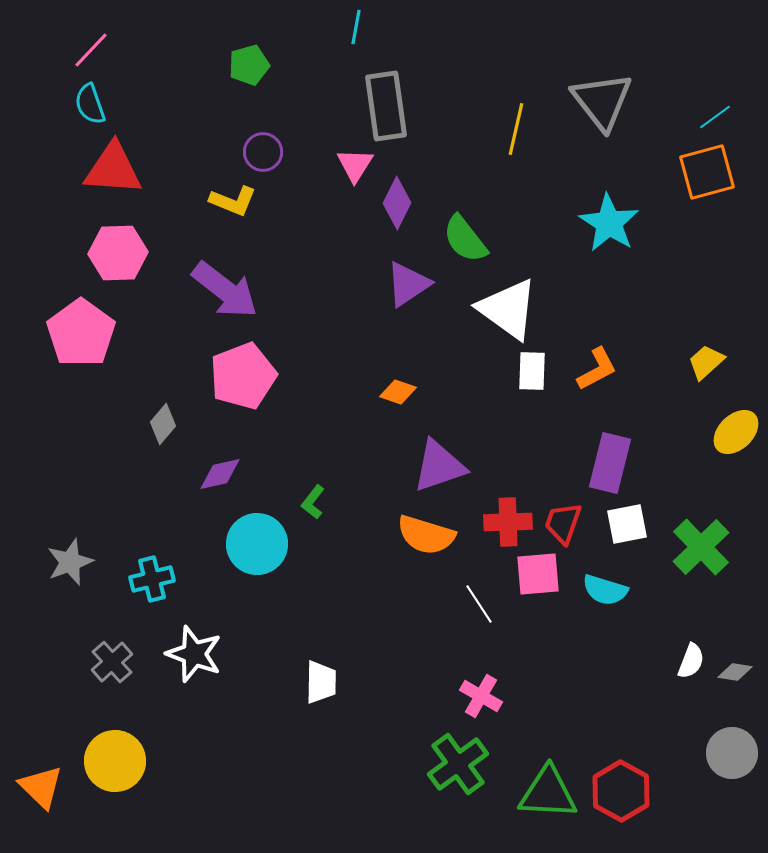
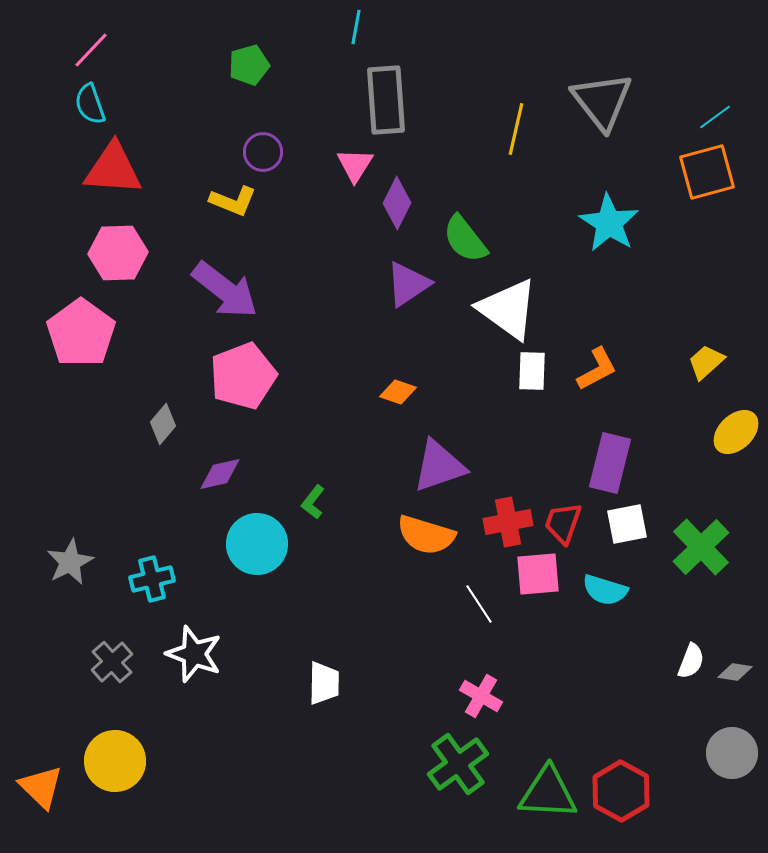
gray rectangle at (386, 106): moved 6 px up; rotated 4 degrees clockwise
red cross at (508, 522): rotated 9 degrees counterclockwise
gray star at (70, 562): rotated 6 degrees counterclockwise
white trapezoid at (321, 682): moved 3 px right, 1 px down
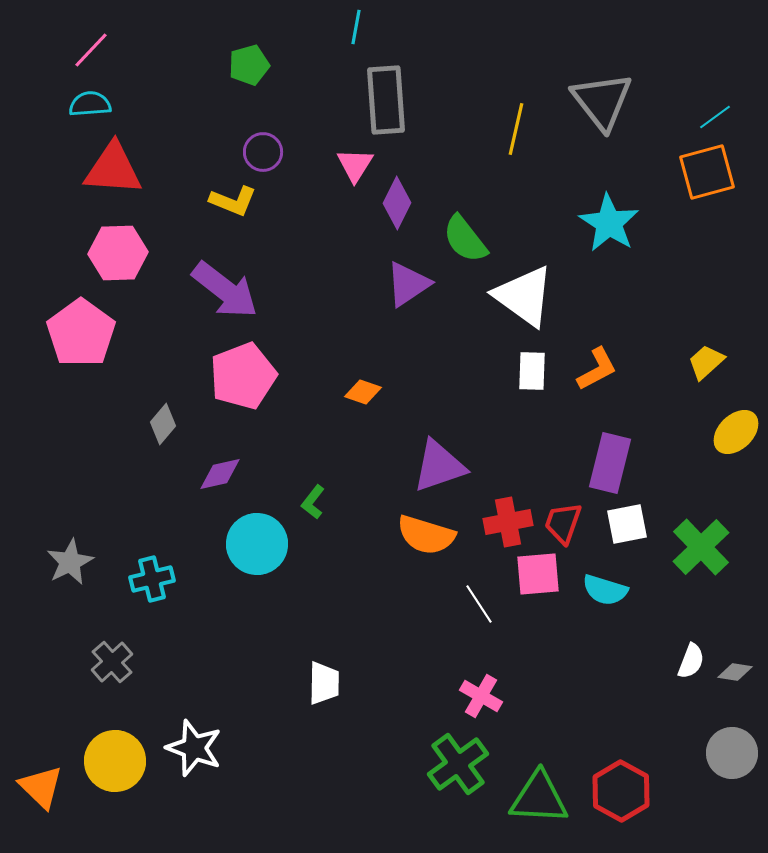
cyan semicircle at (90, 104): rotated 105 degrees clockwise
white triangle at (508, 309): moved 16 px right, 13 px up
orange diamond at (398, 392): moved 35 px left
white star at (194, 654): moved 94 px down
green triangle at (548, 793): moved 9 px left, 5 px down
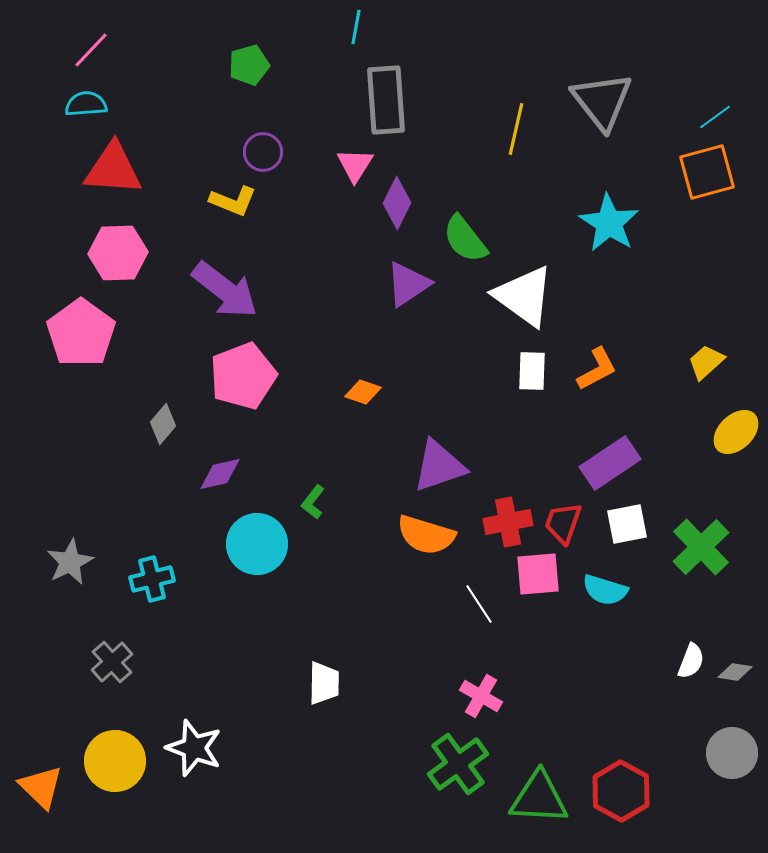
cyan semicircle at (90, 104): moved 4 px left
purple rectangle at (610, 463): rotated 42 degrees clockwise
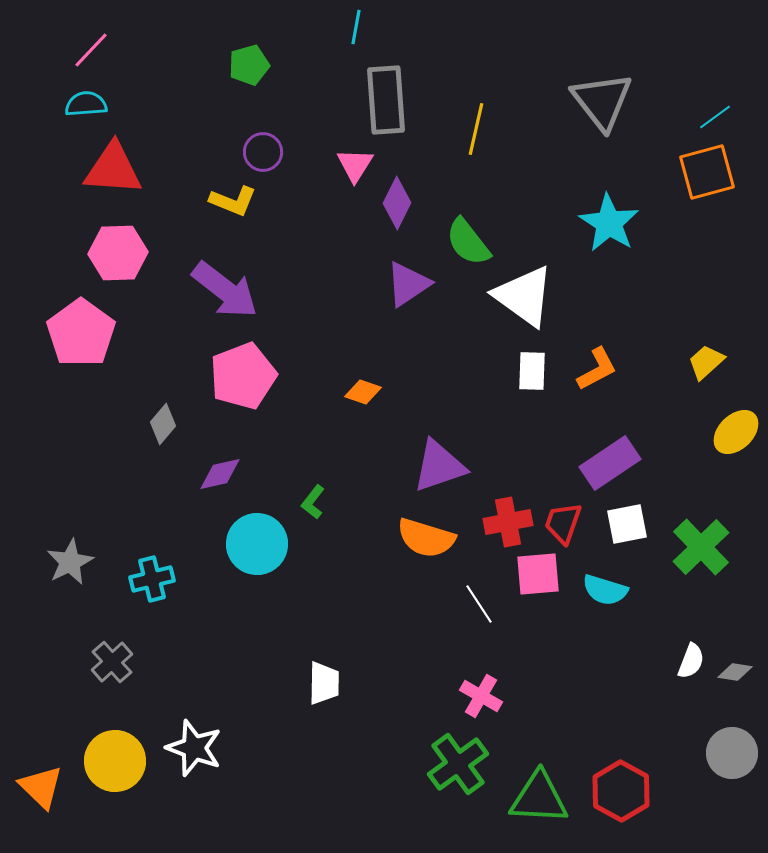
yellow line at (516, 129): moved 40 px left
green semicircle at (465, 239): moved 3 px right, 3 px down
orange semicircle at (426, 535): moved 3 px down
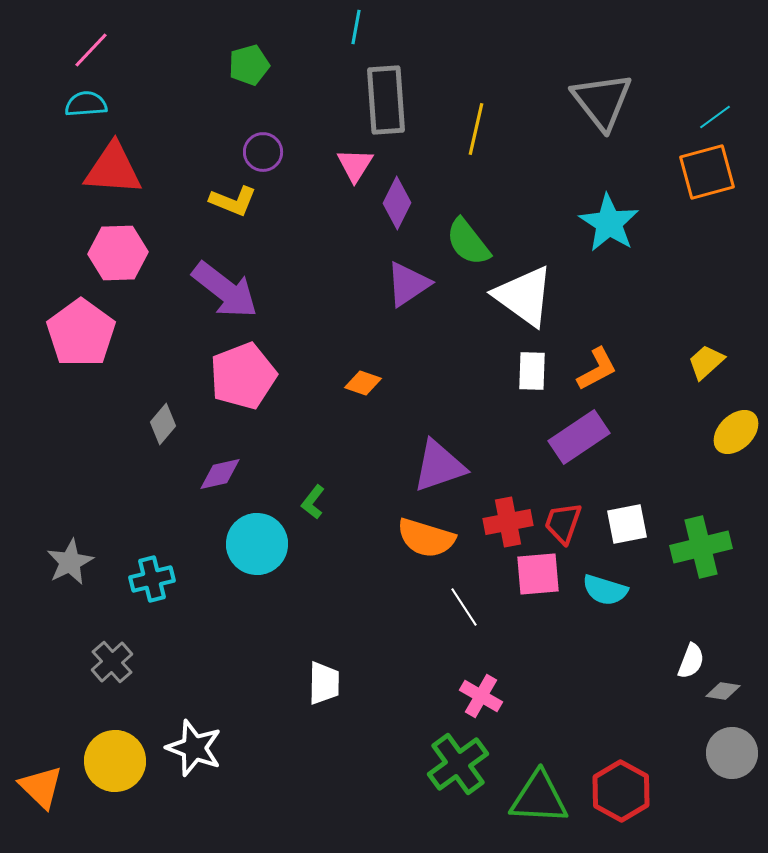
orange diamond at (363, 392): moved 9 px up
purple rectangle at (610, 463): moved 31 px left, 26 px up
green cross at (701, 547): rotated 30 degrees clockwise
white line at (479, 604): moved 15 px left, 3 px down
gray diamond at (735, 672): moved 12 px left, 19 px down
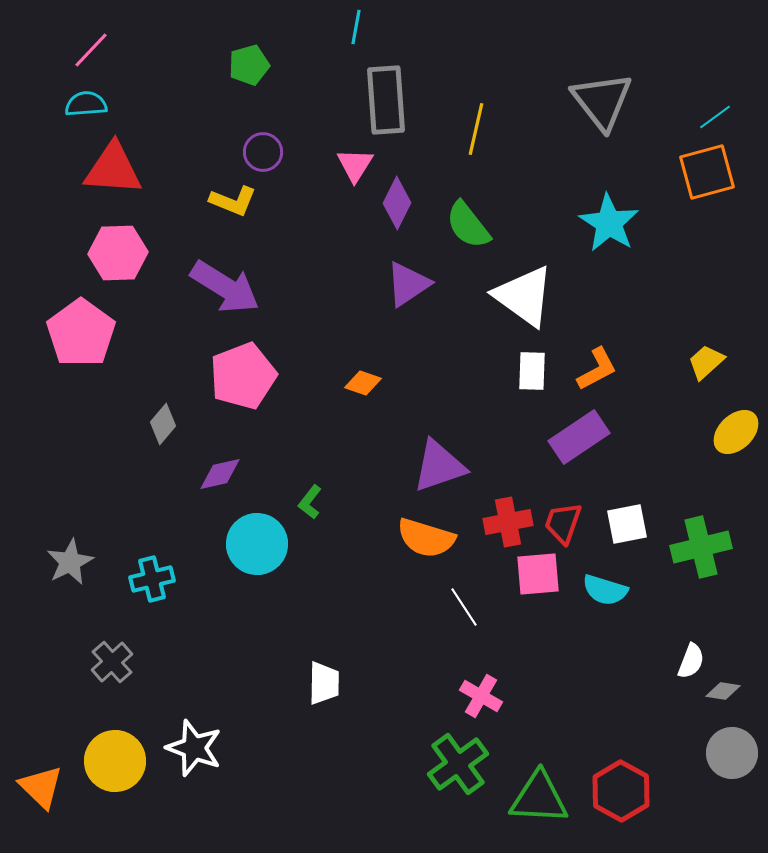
green semicircle at (468, 242): moved 17 px up
purple arrow at (225, 290): moved 3 px up; rotated 6 degrees counterclockwise
green L-shape at (313, 502): moved 3 px left
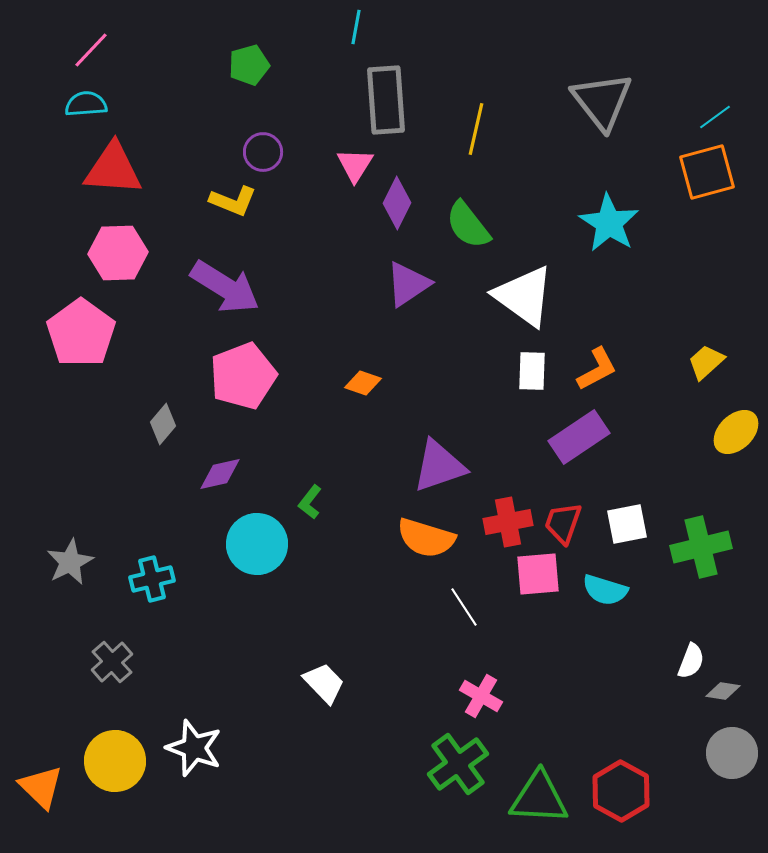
white trapezoid at (324, 683): rotated 45 degrees counterclockwise
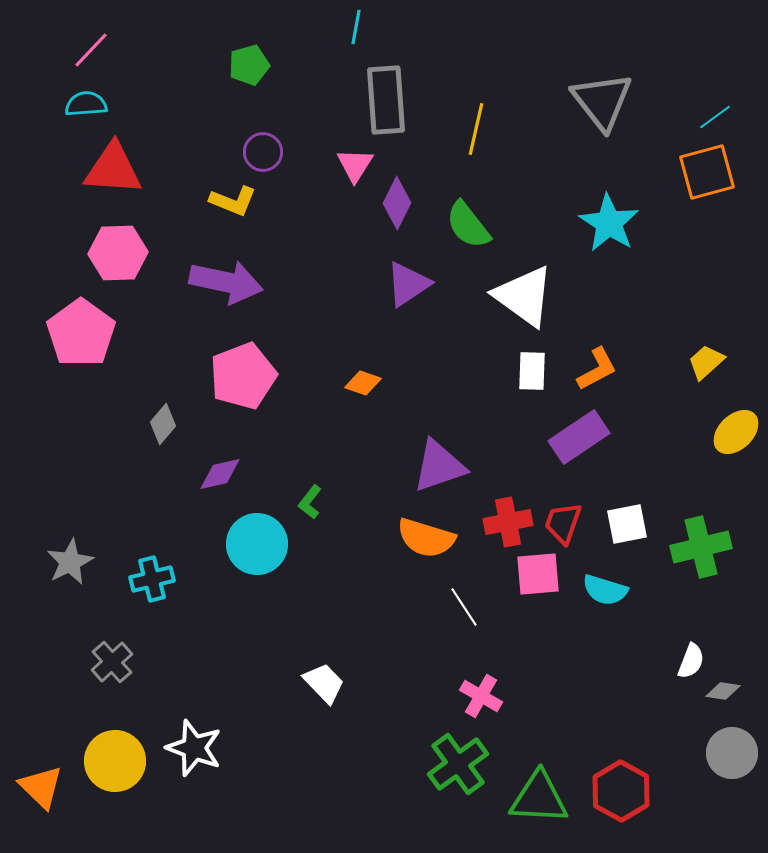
purple arrow at (225, 287): moved 1 px right, 5 px up; rotated 20 degrees counterclockwise
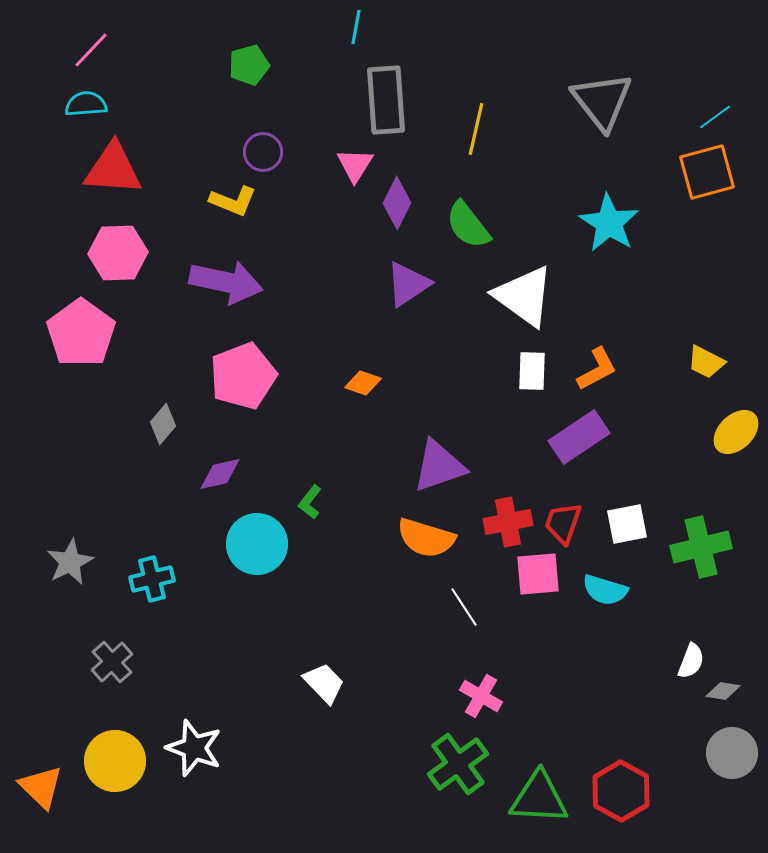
yellow trapezoid at (706, 362): rotated 111 degrees counterclockwise
